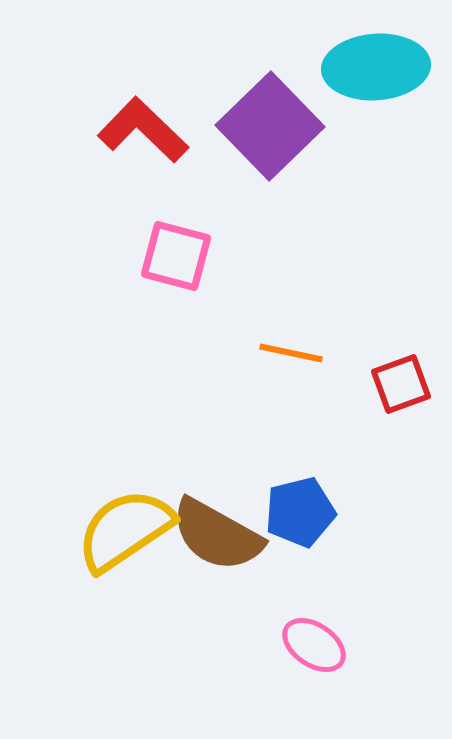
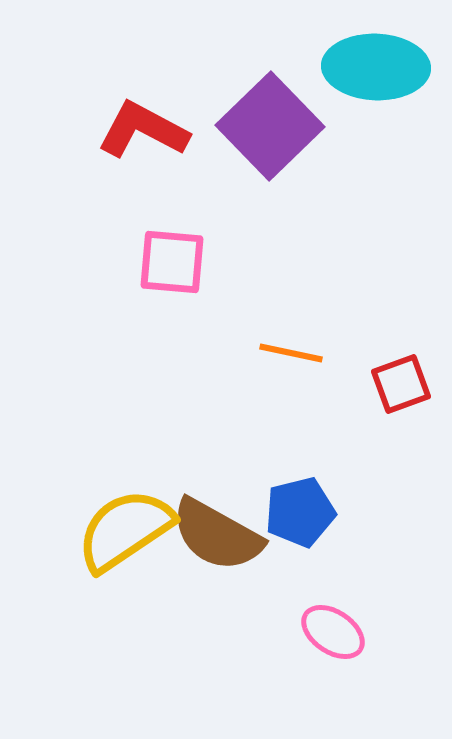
cyan ellipse: rotated 6 degrees clockwise
red L-shape: rotated 16 degrees counterclockwise
pink square: moved 4 px left, 6 px down; rotated 10 degrees counterclockwise
pink ellipse: moved 19 px right, 13 px up
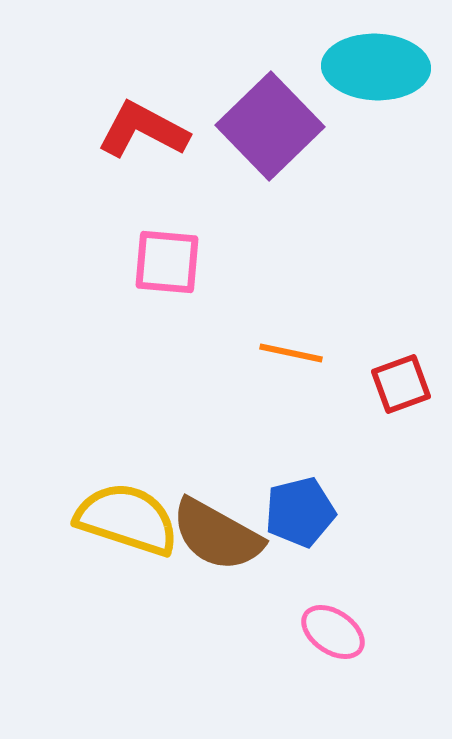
pink square: moved 5 px left
yellow semicircle: moved 2 px right, 11 px up; rotated 52 degrees clockwise
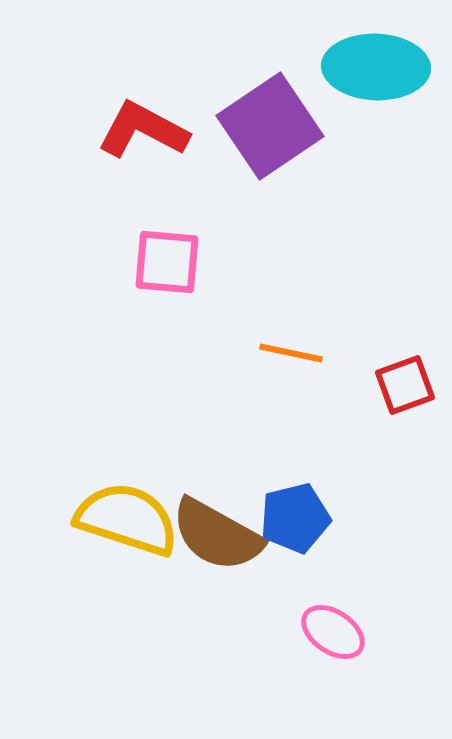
purple square: rotated 10 degrees clockwise
red square: moved 4 px right, 1 px down
blue pentagon: moved 5 px left, 6 px down
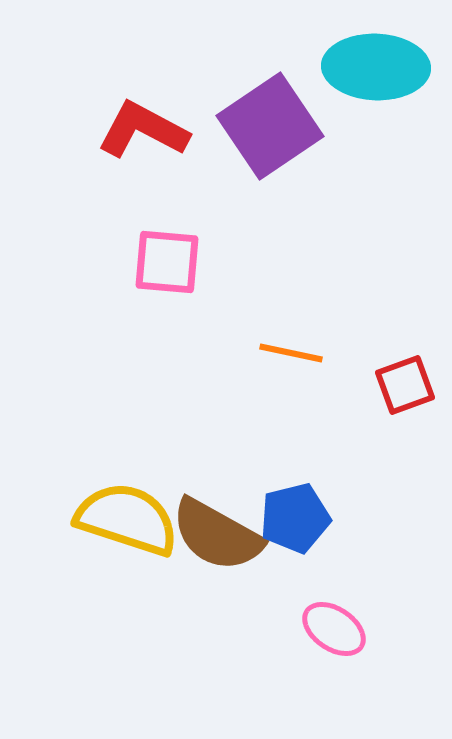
pink ellipse: moved 1 px right, 3 px up
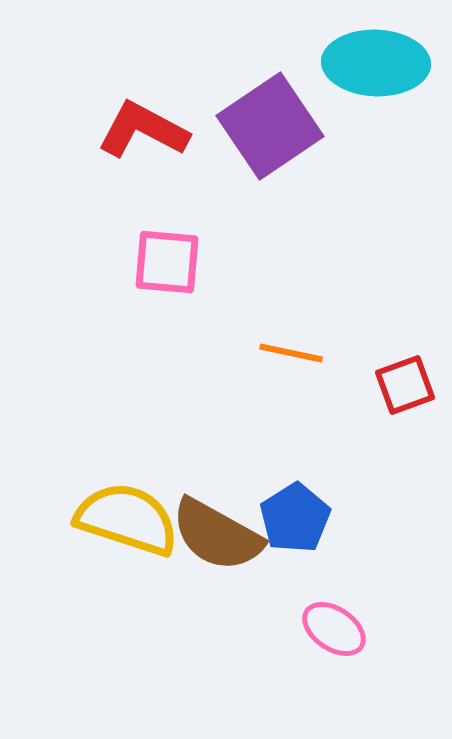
cyan ellipse: moved 4 px up
blue pentagon: rotated 18 degrees counterclockwise
